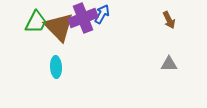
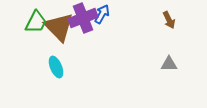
cyan ellipse: rotated 20 degrees counterclockwise
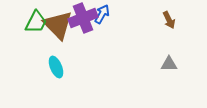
brown triangle: moved 1 px left, 2 px up
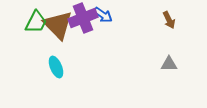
blue arrow: moved 1 px right, 1 px down; rotated 96 degrees clockwise
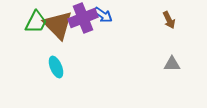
gray triangle: moved 3 px right
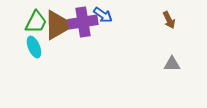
purple cross: moved 4 px down; rotated 12 degrees clockwise
brown triangle: rotated 44 degrees clockwise
cyan ellipse: moved 22 px left, 20 px up
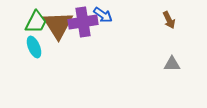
brown triangle: rotated 32 degrees counterclockwise
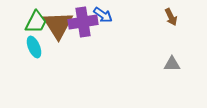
brown arrow: moved 2 px right, 3 px up
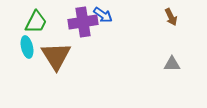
brown triangle: moved 2 px left, 31 px down
cyan ellipse: moved 7 px left; rotated 10 degrees clockwise
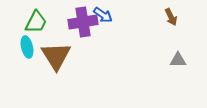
gray triangle: moved 6 px right, 4 px up
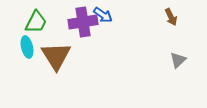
gray triangle: rotated 42 degrees counterclockwise
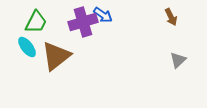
purple cross: rotated 8 degrees counterclockwise
cyan ellipse: rotated 25 degrees counterclockwise
brown triangle: rotated 24 degrees clockwise
